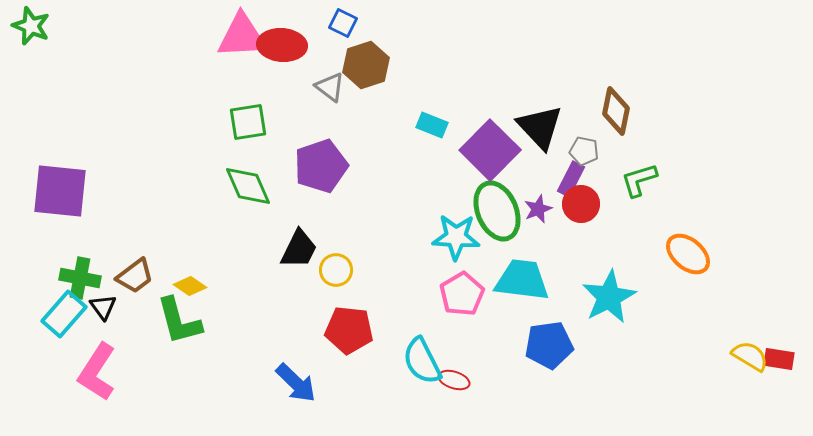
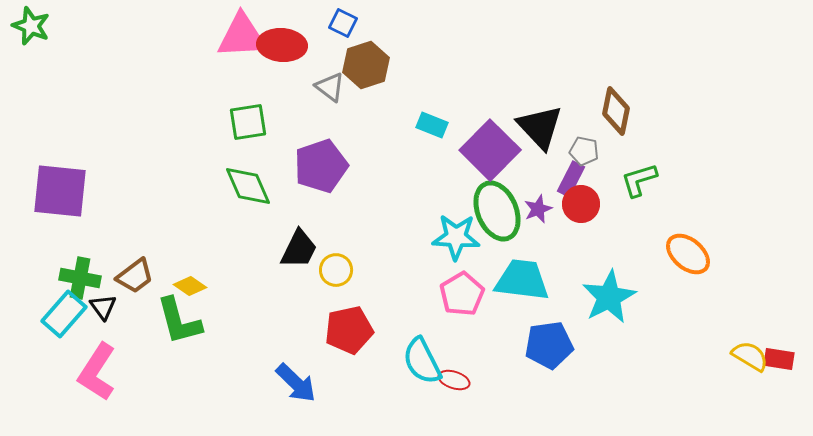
red pentagon at (349, 330): rotated 18 degrees counterclockwise
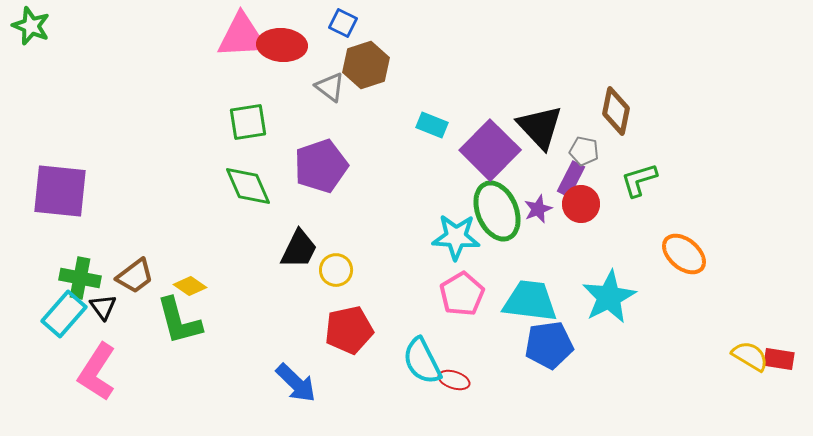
orange ellipse at (688, 254): moved 4 px left
cyan trapezoid at (522, 280): moved 8 px right, 21 px down
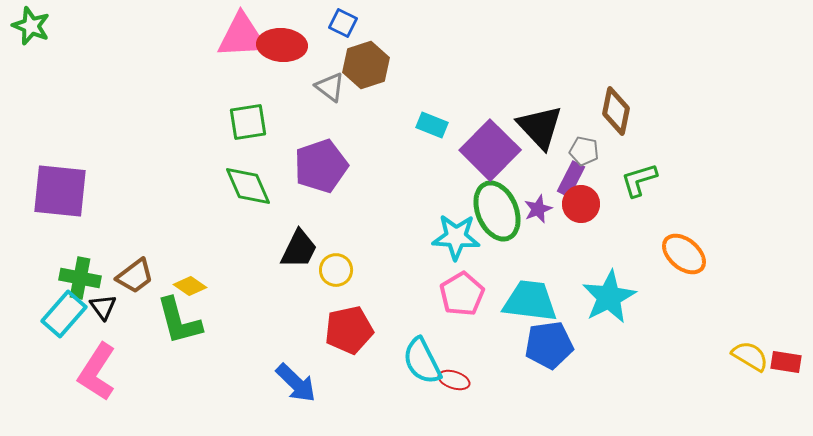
red rectangle at (779, 359): moved 7 px right, 3 px down
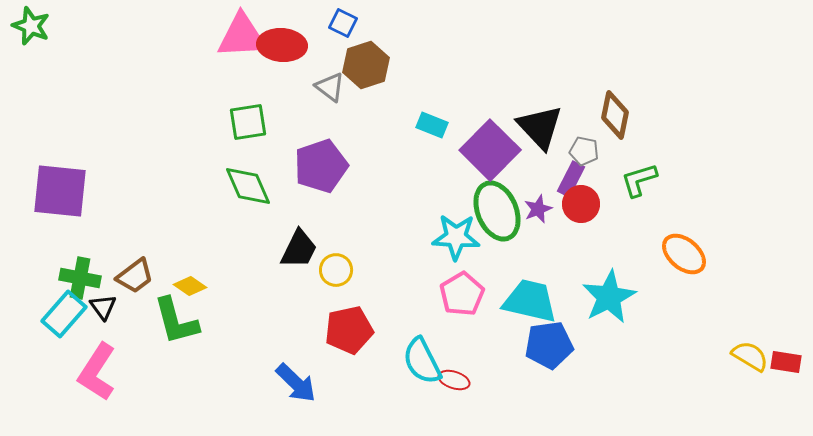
brown diamond at (616, 111): moved 1 px left, 4 px down
cyan trapezoid at (530, 301): rotated 6 degrees clockwise
green L-shape at (179, 321): moved 3 px left
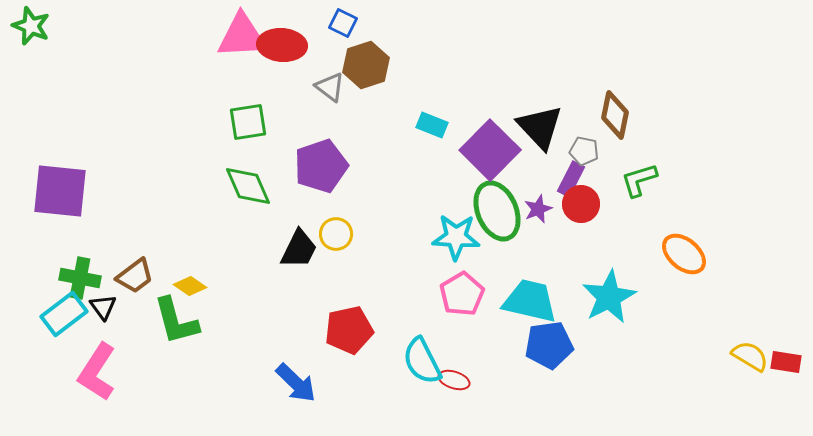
yellow circle at (336, 270): moved 36 px up
cyan rectangle at (64, 314): rotated 12 degrees clockwise
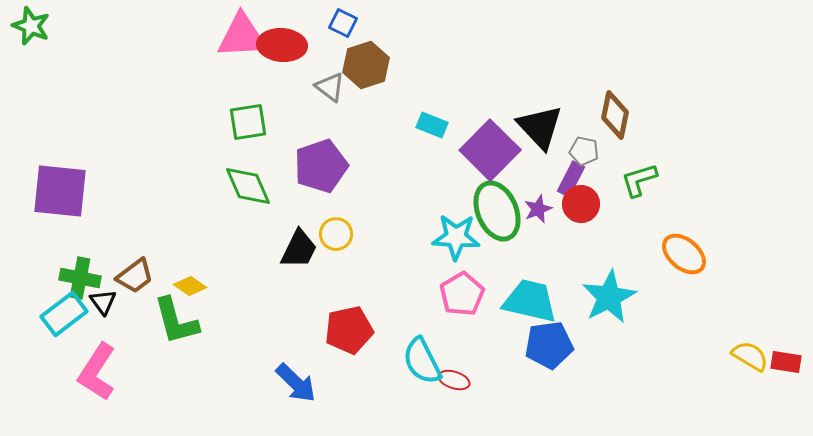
black triangle at (103, 307): moved 5 px up
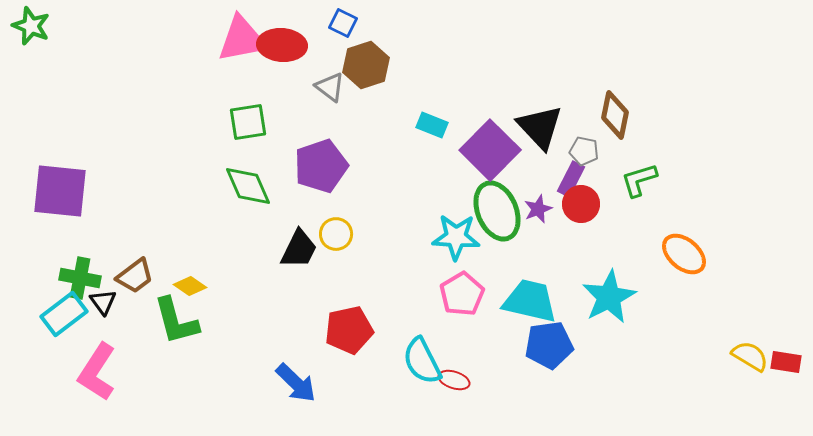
pink triangle at (242, 36): moved 3 px down; rotated 8 degrees counterclockwise
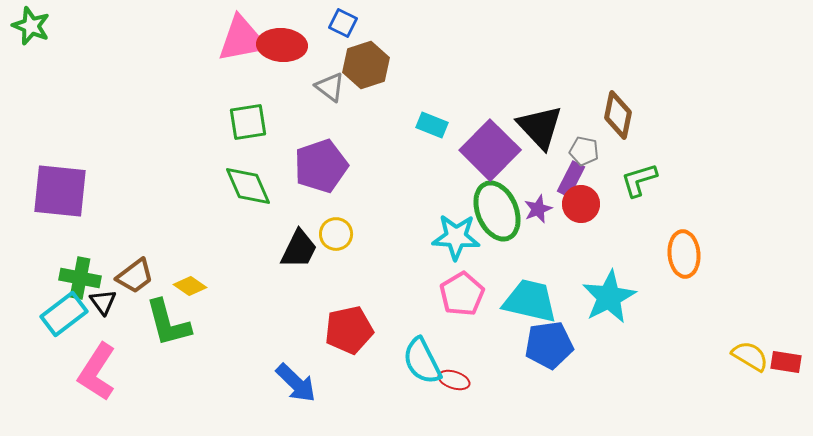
brown diamond at (615, 115): moved 3 px right
orange ellipse at (684, 254): rotated 45 degrees clockwise
green L-shape at (176, 321): moved 8 px left, 2 px down
